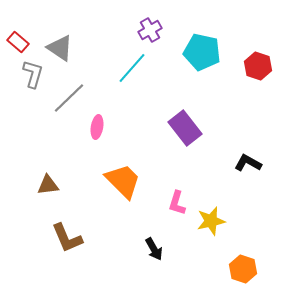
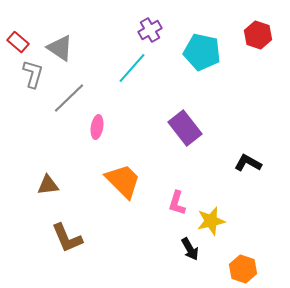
red hexagon: moved 31 px up
black arrow: moved 36 px right
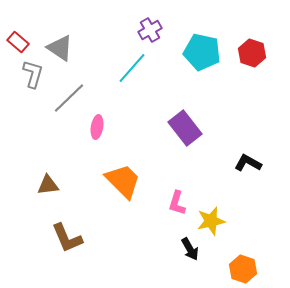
red hexagon: moved 6 px left, 18 px down
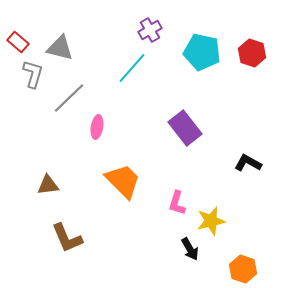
gray triangle: rotated 20 degrees counterclockwise
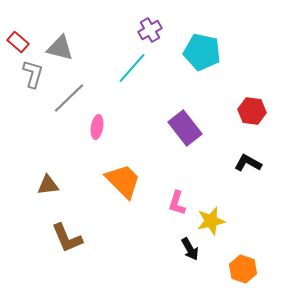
red hexagon: moved 58 px down; rotated 12 degrees counterclockwise
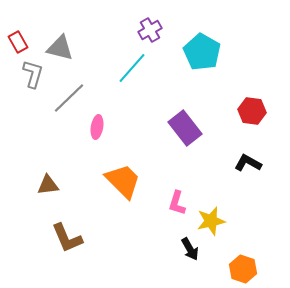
red rectangle: rotated 20 degrees clockwise
cyan pentagon: rotated 18 degrees clockwise
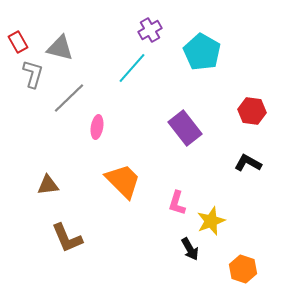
yellow star: rotated 8 degrees counterclockwise
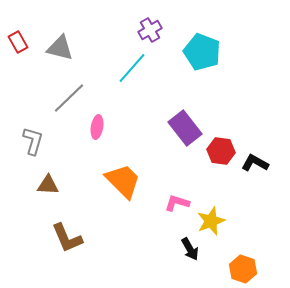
cyan pentagon: rotated 9 degrees counterclockwise
gray L-shape: moved 67 px down
red hexagon: moved 31 px left, 40 px down
black L-shape: moved 7 px right
brown triangle: rotated 10 degrees clockwise
pink L-shape: rotated 90 degrees clockwise
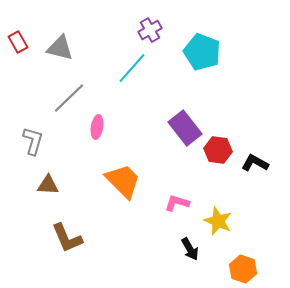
red hexagon: moved 3 px left, 1 px up
yellow star: moved 7 px right; rotated 28 degrees counterclockwise
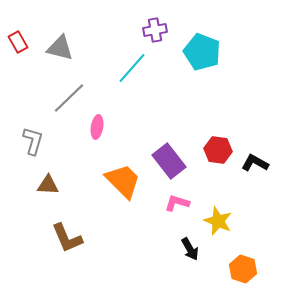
purple cross: moved 5 px right; rotated 20 degrees clockwise
purple rectangle: moved 16 px left, 33 px down
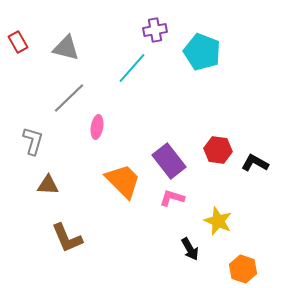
gray triangle: moved 6 px right
pink L-shape: moved 5 px left, 5 px up
